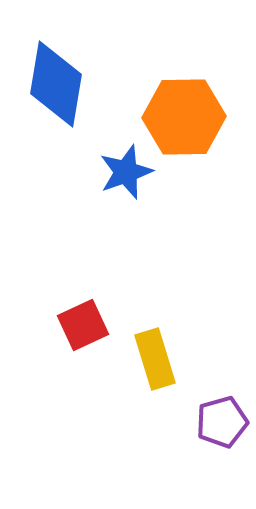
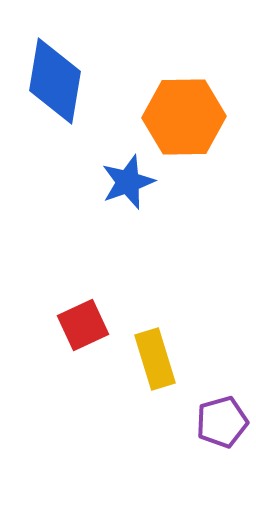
blue diamond: moved 1 px left, 3 px up
blue star: moved 2 px right, 10 px down
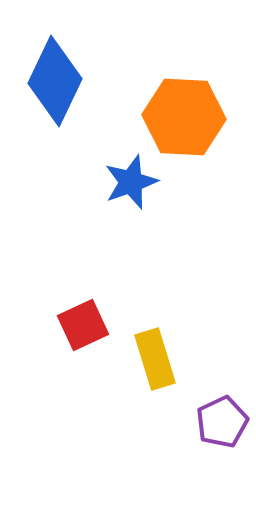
blue diamond: rotated 16 degrees clockwise
orange hexagon: rotated 4 degrees clockwise
blue star: moved 3 px right
purple pentagon: rotated 9 degrees counterclockwise
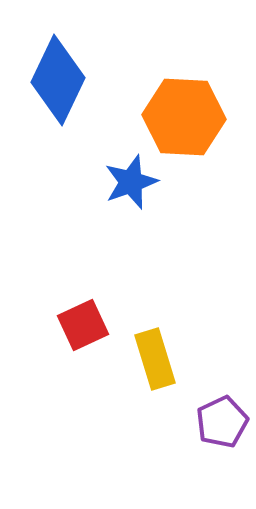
blue diamond: moved 3 px right, 1 px up
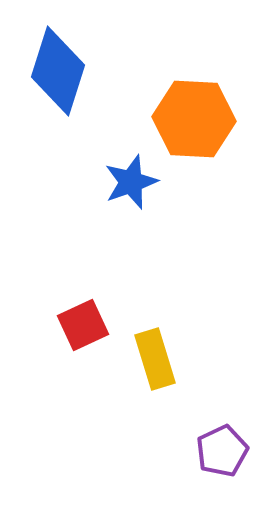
blue diamond: moved 9 px up; rotated 8 degrees counterclockwise
orange hexagon: moved 10 px right, 2 px down
purple pentagon: moved 29 px down
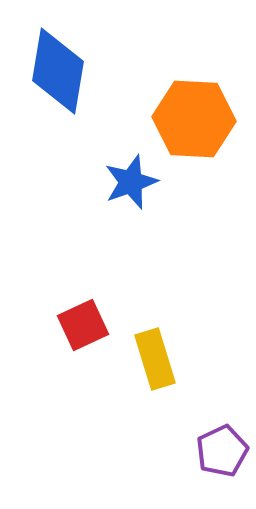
blue diamond: rotated 8 degrees counterclockwise
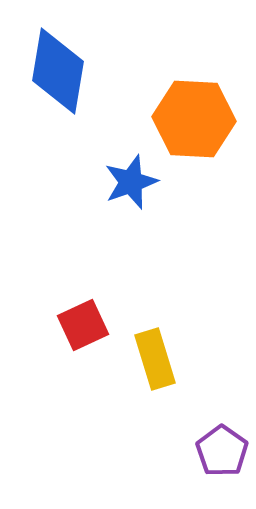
purple pentagon: rotated 12 degrees counterclockwise
